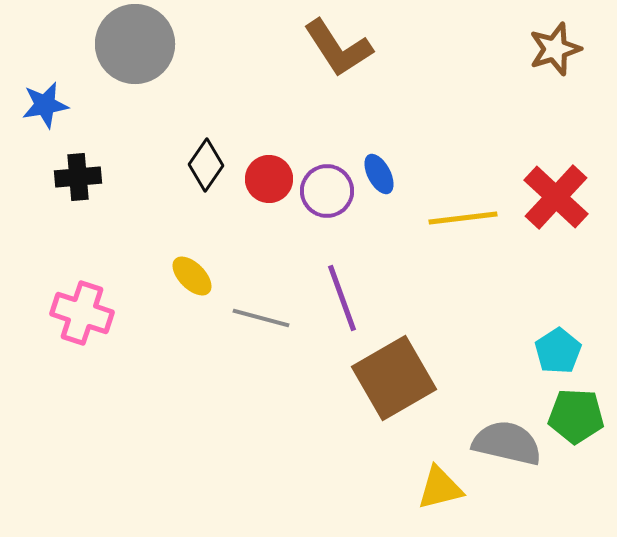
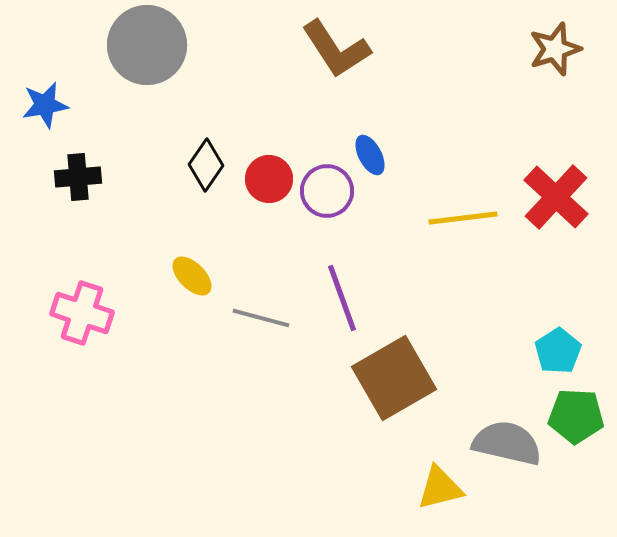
gray circle: moved 12 px right, 1 px down
brown L-shape: moved 2 px left, 1 px down
blue ellipse: moved 9 px left, 19 px up
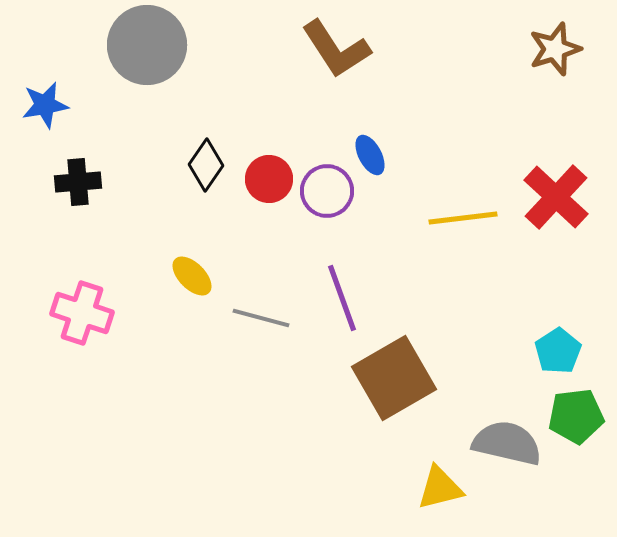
black cross: moved 5 px down
green pentagon: rotated 10 degrees counterclockwise
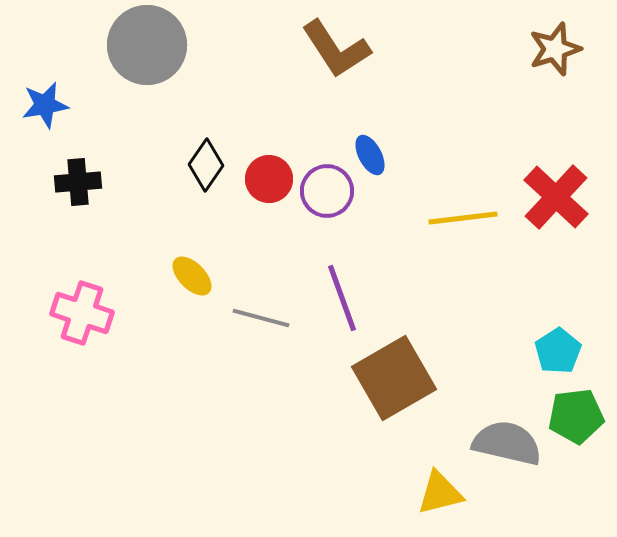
yellow triangle: moved 5 px down
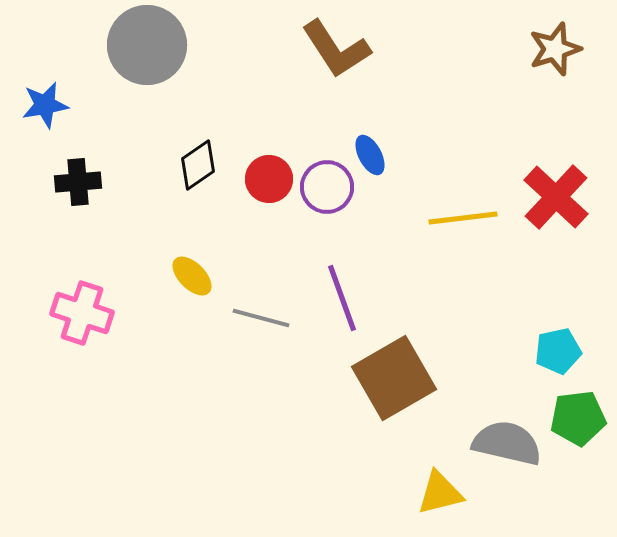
black diamond: moved 8 px left; rotated 21 degrees clockwise
purple circle: moved 4 px up
cyan pentagon: rotated 21 degrees clockwise
green pentagon: moved 2 px right, 2 px down
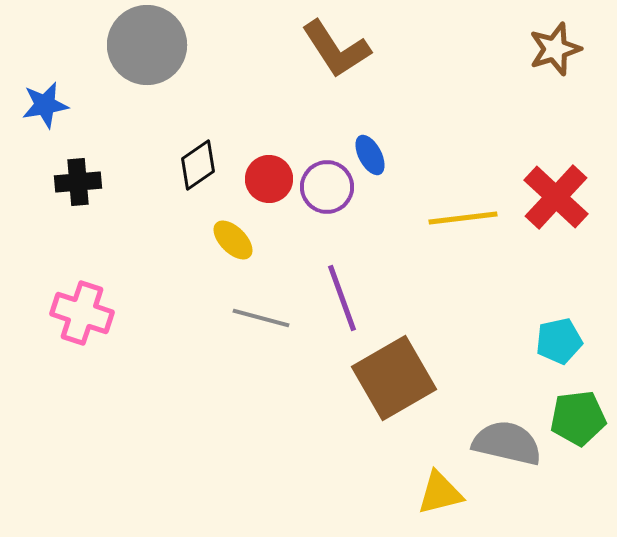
yellow ellipse: moved 41 px right, 36 px up
cyan pentagon: moved 1 px right, 10 px up
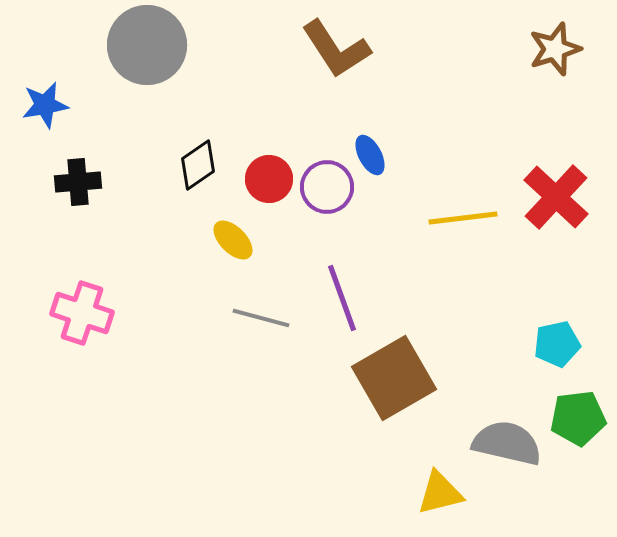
cyan pentagon: moved 2 px left, 3 px down
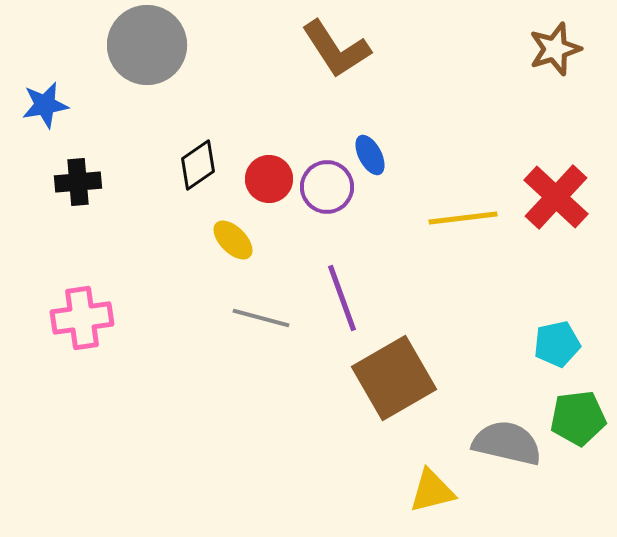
pink cross: moved 5 px down; rotated 26 degrees counterclockwise
yellow triangle: moved 8 px left, 2 px up
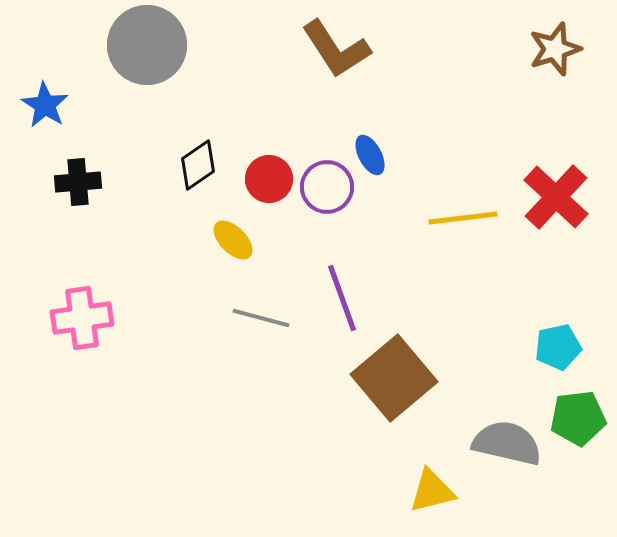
blue star: rotated 30 degrees counterclockwise
cyan pentagon: moved 1 px right, 3 px down
brown square: rotated 10 degrees counterclockwise
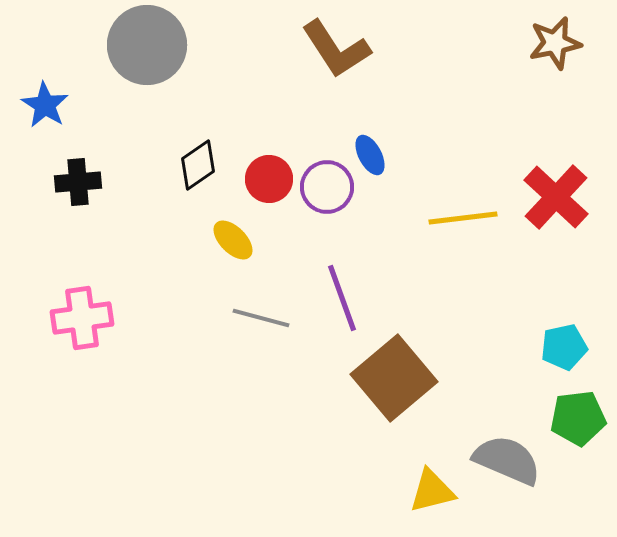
brown star: moved 6 px up; rotated 6 degrees clockwise
cyan pentagon: moved 6 px right
gray semicircle: moved 17 px down; rotated 10 degrees clockwise
